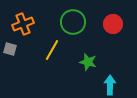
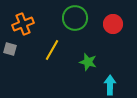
green circle: moved 2 px right, 4 px up
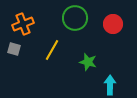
gray square: moved 4 px right
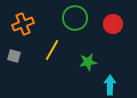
gray square: moved 7 px down
green star: rotated 24 degrees counterclockwise
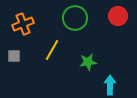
red circle: moved 5 px right, 8 px up
gray square: rotated 16 degrees counterclockwise
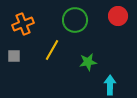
green circle: moved 2 px down
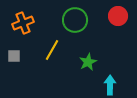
orange cross: moved 1 px up
green star: rotated 18 degrees counterclockwise
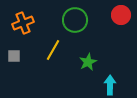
red circle: moved 3 px right, 1 px up
yellow line: moved 1 px right
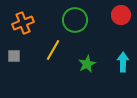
green star: moved 1 px left, 2 px down
cyan arrow: moved 13 px right, 23 px up
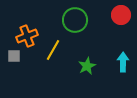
orange cross: moved 4 px right, 13 px down
green star: moved 2 px down
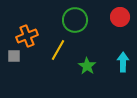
red circle: moved 1 px left, 2 px down
yellow line: moved 5 px right
green star: rotated 12 degrees counterclockwise
